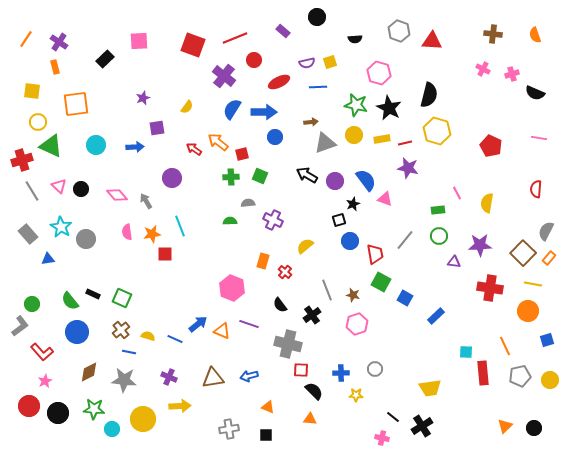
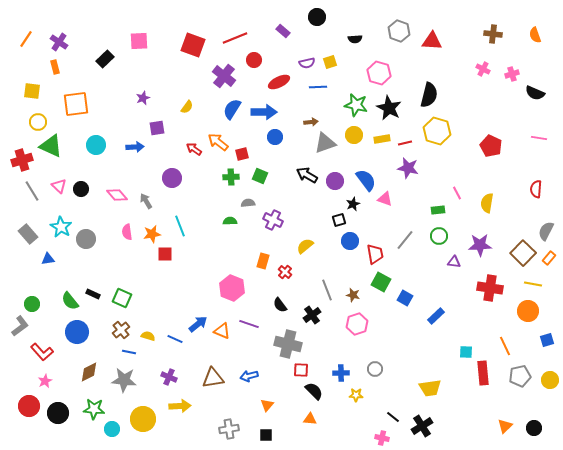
orange triangle at (268, 407): moved 1 px left, 2 px up; rotated 48 degrees clockwise
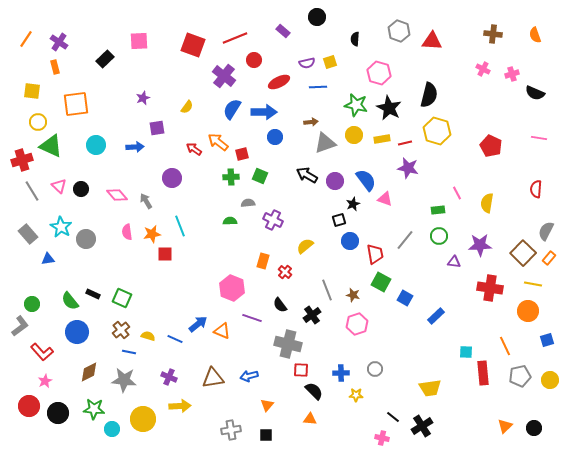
black semicircle at (355, 39): rotated 96 degrees clockwise
purple line at (249, 324): moved 3 px right, 6 px up
gray cross at (229, 429): moved 2 px right, 1 px down
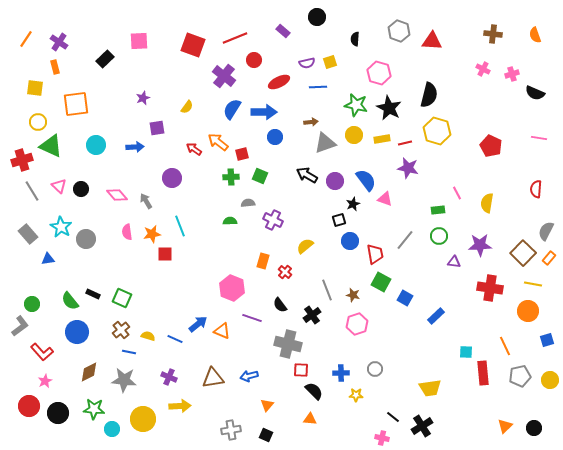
yellow square at (32, 91): moved 3 px right, 3 px up
black square at (266, 435): rotated 24 degrees clockwise
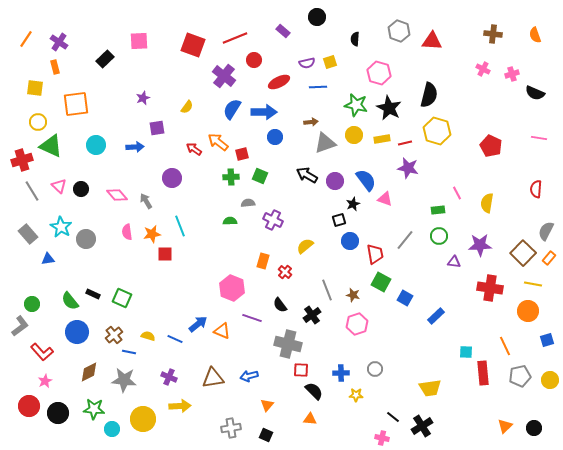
brown cross at (121, 330): moved 7 px left, 5 px down
gray cross at (231, 430): moved 2 px up
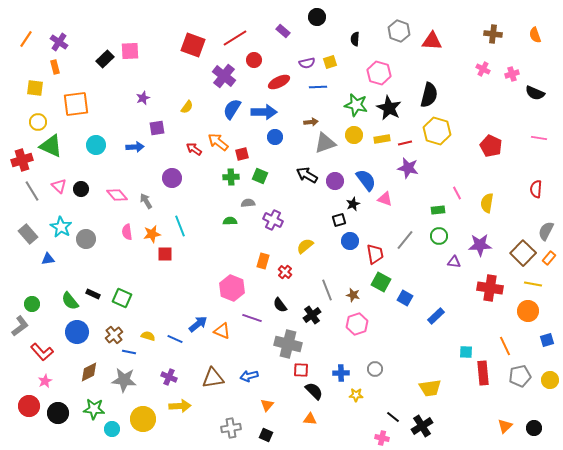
red line at (235, 38): rotated 10 degrees counterclockwise
pink square at (139, 41): moved 9 px left, 10 px down
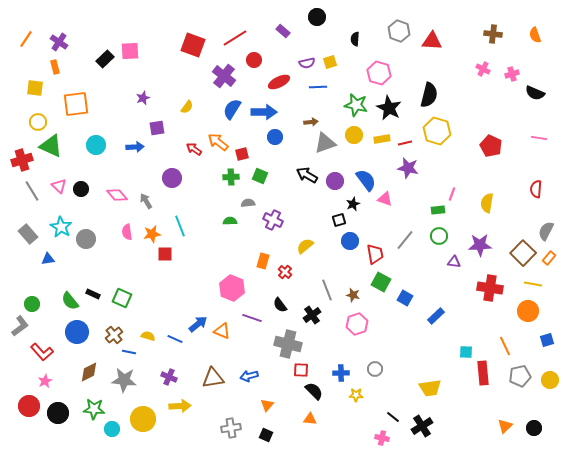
pink line at (457, 193): moved 5 px left, 1 px down; rotated 48 degrees clockwise
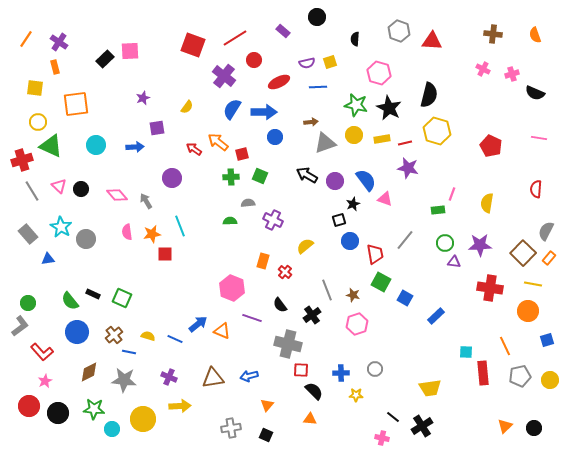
green circle at (439, 236): moved 6 px right, 7 px down
green circle at (32, 304): moved 4 px left, 1 px up
